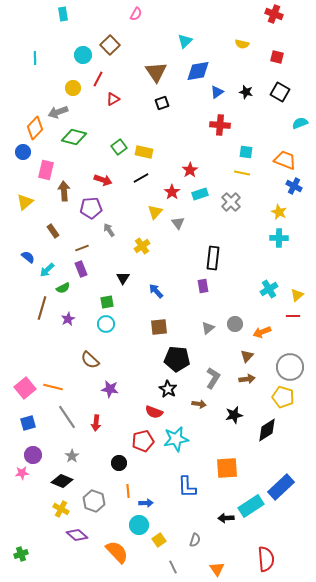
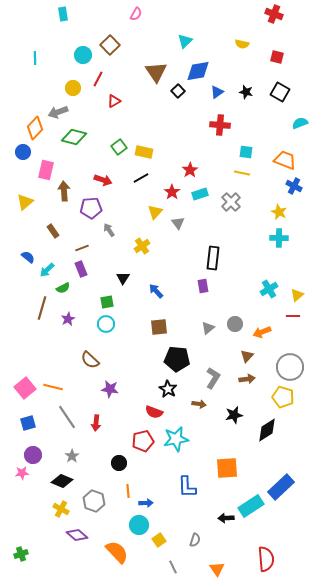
red triangle at (113, 99): moved 1 px right, 2 px down
black square at (162, 103): moved 16 px right, 12 px up; rotated 24 degrees counterclockwise
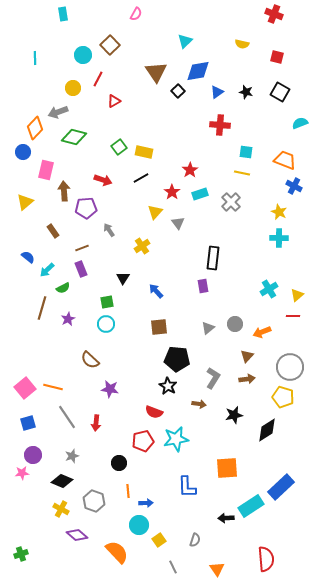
purple pentagon at (91, 208): moved 5 px left
black star at (168, 389): moved 3 px up
gray star at (72, 456): rotated 16 degrees clockwise
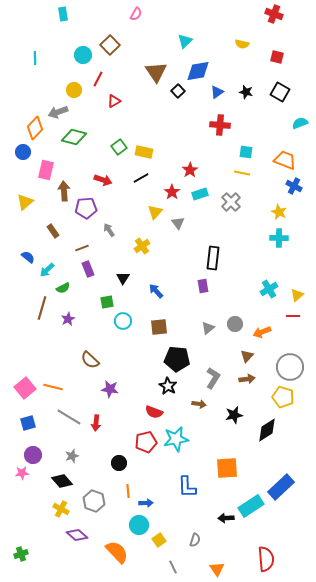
yellow circle at (73, 88): moved 1 px right, 2 px down
purple rectangle at (81, 269): moved 7 px right
cyan circle at (106, 324): moved 17 px right, 3 px up
gray line at (67, 417): moved 2 px right; rotated 25 degrees counterclockwise
red pentagon at (143, 441): moved 3 px right, 1 px down
black diamond at (62, 481): rotated 25 degrees clockwise
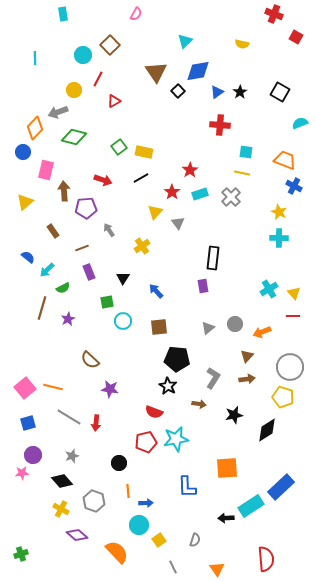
red square at (277, 57): moved 19 px right, 20 px up; rotated 16 degrees clockwise
black star at (246, 92): moved 6 px left; rotated 24 degrees clockwise
gray cross at (231, 202): moved 5 px up
purple rectangle at (88, 269): moved 1 px right, 3 px down
yellow triangle at (297, 295): moved 3 px left, 2 px up; rotated 32 degrees counterclockwise
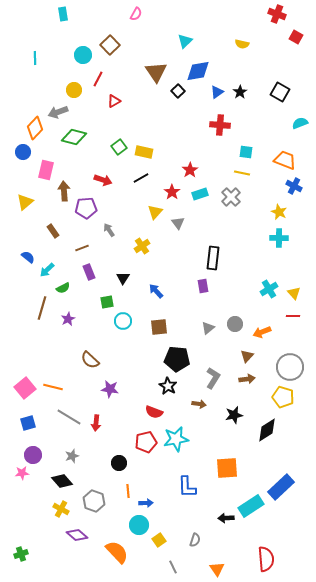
red cross at (274, 14): moved 3 px right
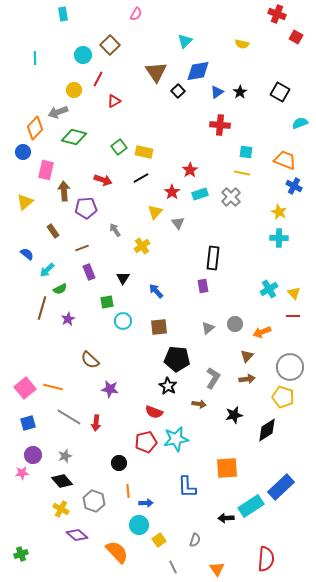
gray arrow at (109, 230): moved 6 px right
blue semicircle at (28, 257): moved 1 px left, 3 px up
green semicircle at (63, 288): moved 3 px left, 1 px down
gray star at (72, 456): moved 7 px left
red semicircle at (266, 559): rotated 10 degrees clockwise
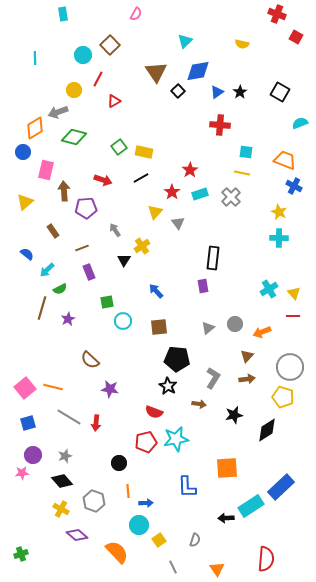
orange diamond at (35, 128): rotated 15 degrees clockwise
black triangle at (123, 278): moved 1 px right, 18 px up
